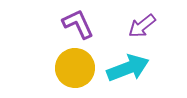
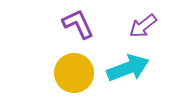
purple arrow: moved 1 px right
yellow circle: moved 1 px left, 5 px down
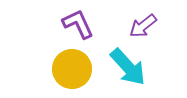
cyan arrow: moved 1 px up; rotated 69 degrees clockwise
yellow circle: moved 2 px left, 4 px up
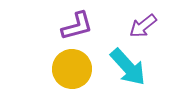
purple L-shape: moved 1 px left, 2 px down; rotated 100 degrees clockwise
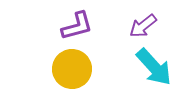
cyan arrow: moved 26 px right
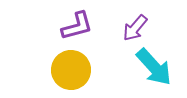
purple arrow: moved 8 px left, 2 px down; rotated 12 degrees counterclockwise
yellow circle: moved 1 px left, 1 px down
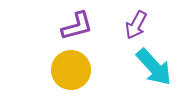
purple arrow: moved 1 px right, 3 px up; rotated 12 degrees counterclockwise
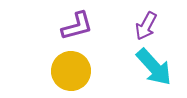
purple arrow: moved 10 px right, 1 px down
yellow circle: moved 1 px down
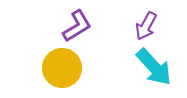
purple L-shape: rotated 16 degrees counterclockwise
yellow circle: moved 9 px left, 3 px up
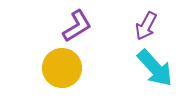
cyan arrow: moved 1 px right, 1 px down
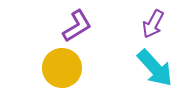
purple arrow: moved 7 px right, 2 px up
